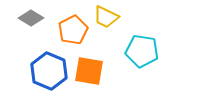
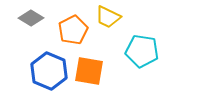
yellow trapezoid: moved 2 px right
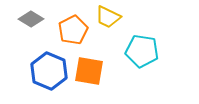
gray diamond: moved 1 px down
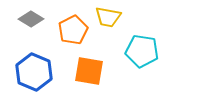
yellow trapezoid: rotated 16 degrees counterclockwise
blue hexagon: moved 15 px left, 1 px down
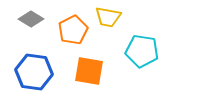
blue hexagon: rotated 15 degrees counterclockwise
